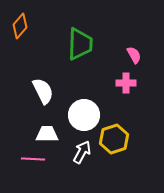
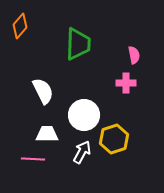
green trapezoid: moved 2 px left
pink semicircle: rotated 18 degrees clockwise
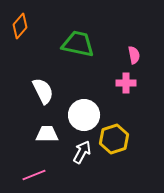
green trapezoid: rotated 80 degrees counterclockwise
pink line: moved 1 px right, 16 px down; rotated 25 degrees counterclockwise
